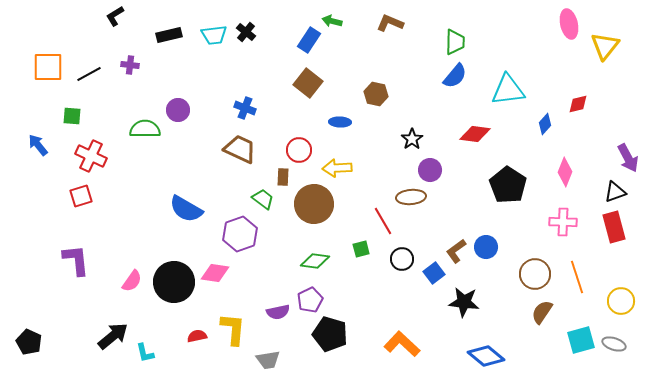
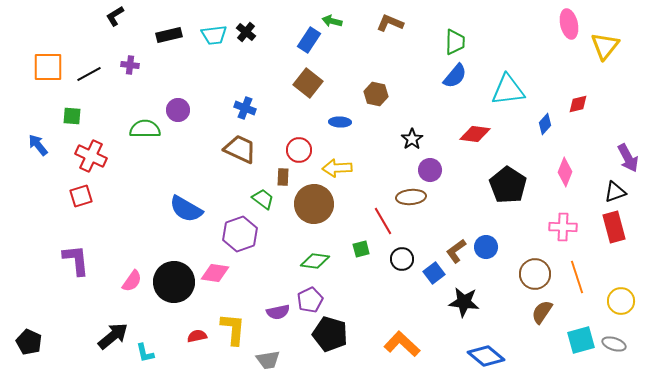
pink cross at (563, 222): moved 5 px down
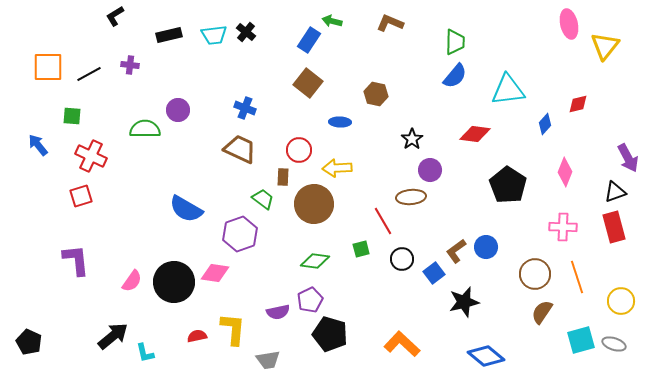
black star at (464, 302): rotated 20 degrees counterclockwise
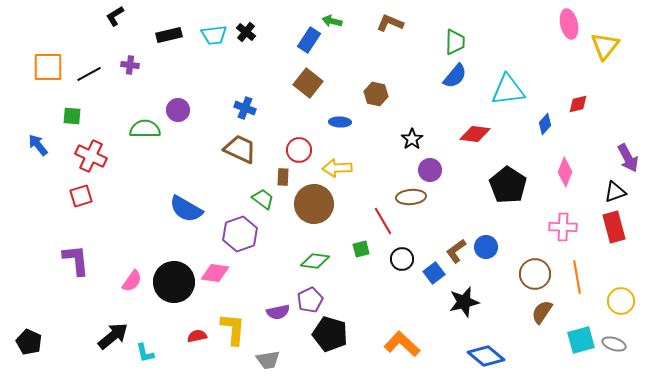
orange line at (577, 277): rotated 8 degrees clockwise
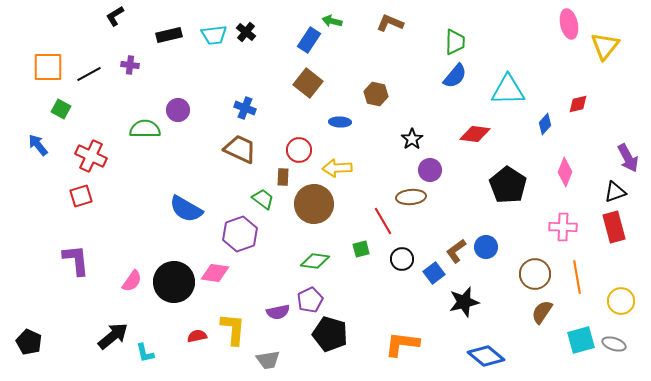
cyan triangle at (508, 90): rotated 6 degrees clockwise
green square at (72, 116): moved 11 px left, 7 px up; rotated 24 degrees clockwise
orange L-shape at (402, 344): rotated 36 degrees counterclockwise
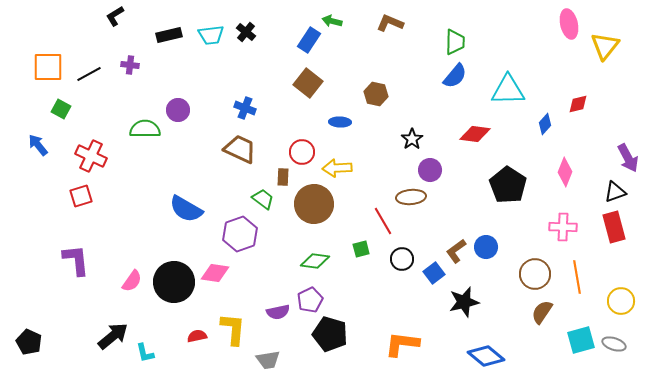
cyan trapezoid at (214, 35): moved 3 px left
red circle at (299, 150): moved 3 px right, 2 px down
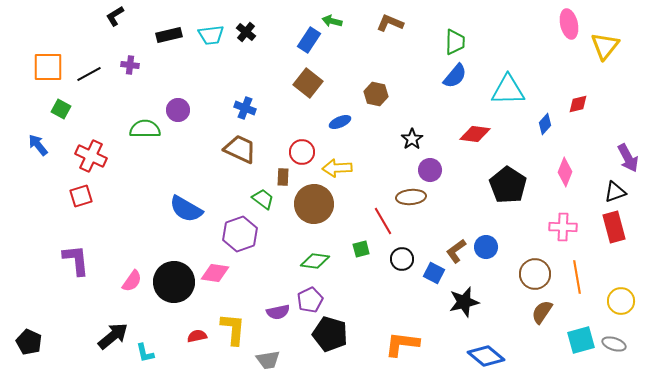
blue ellipse at (340, 122): rotated 25 degrees counterclockwise
blue square at (434, 273): rotated 25 degrees counterclockwise
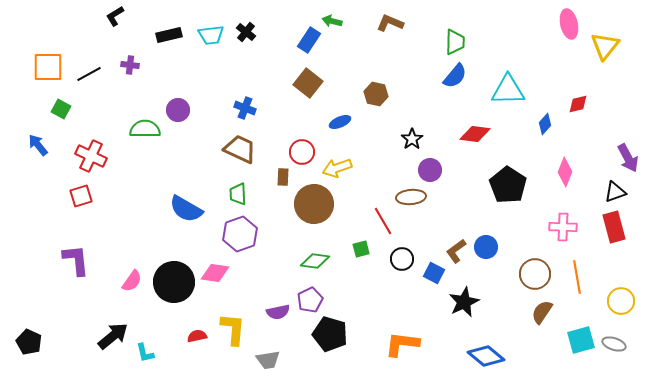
yellow arrow at (337, 168): rotated 16 degrees counterclockwise
green trapezoid at (263, 199): moved 25 px left, 5 px up; rotated 130 degrees counterclockwise
black star at (464, 302): rotated 12 degrees counterclockwise
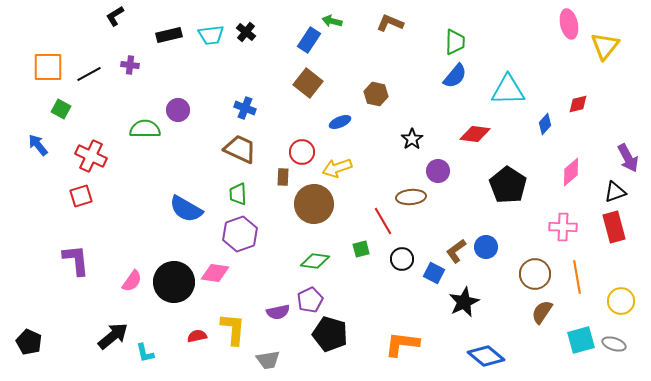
purple circle at (430, 170): moved 8 px right, 1 px down
pink diamond at (565, 172): moved 6 px right; rotated 28 degrees clockwise
